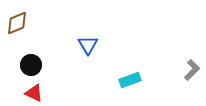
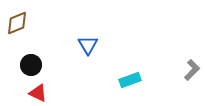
red triangle: moved 4 px right
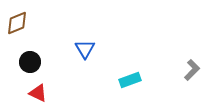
blue triangle: moved 3 px left, 4 px down
black circle: moved 1 px left, 3 px up
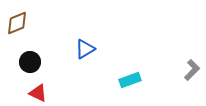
blue triangle: rotated 30 degrees clockwise
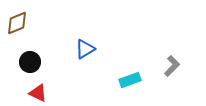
gray L-shape: moved 20 px left, 4 px up
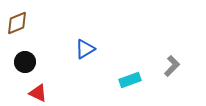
black circle: moved 5 px left
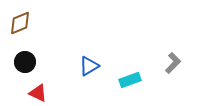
brown diamond: moved 3 px right
blue triangle: moved 4 px right, 17 px down
gray L-shape: moved 1 px right, 3 px up
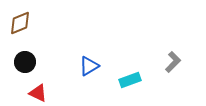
gray L-shape: moved 1 px up
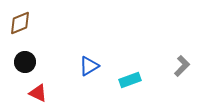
gray L-shape: moved 9 px right, 4 px down
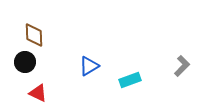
brown diamond: moved 14 px right, 12 px down; rotated 70 degrees counterclockwise
